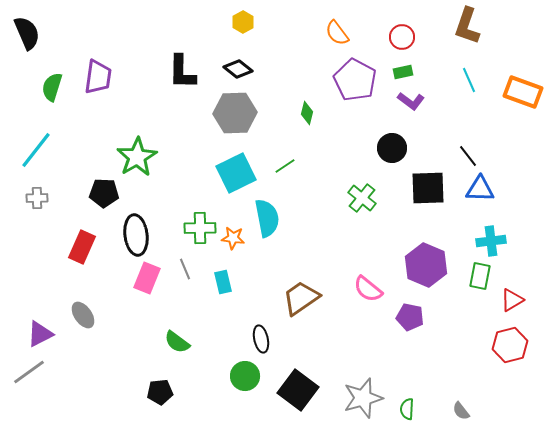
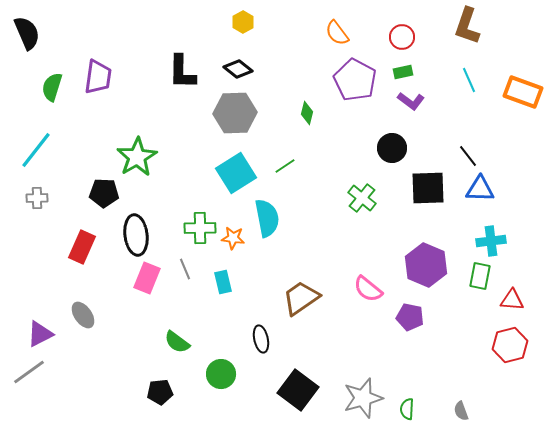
cyan square at (236, 173): rotated 6 degrees counterclockwise
red triangle at (512, 300): rotated 35 degrees clockwise
green circle at (245, 376): moved 24 px left, 2 px up
gray semicircle at (461, 411): rotated 18 degrees clockwise
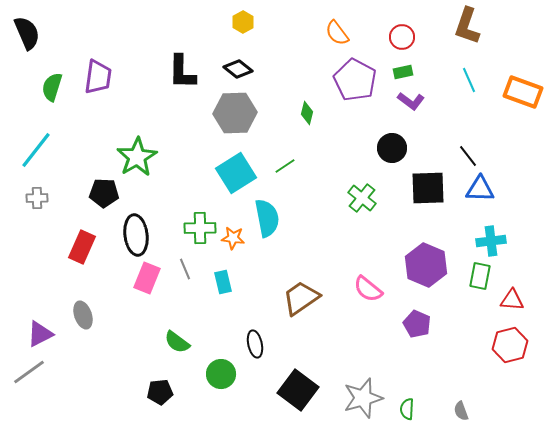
gray ellipse at (83, 315): rotated 16 degrees clockwise
purple pentagon at (410, 317): moved 7 px right, 7 px down; rotated 12 degrees clockwise
black ellipse at (261, 339): moved 6 px left, 5 px down
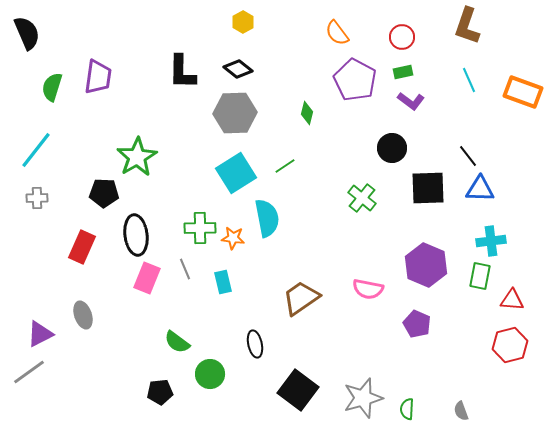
pink semicircle at (368, 289): rotated 28 degrees counterclockwise
green circle at (221, 374): moved 11 px left
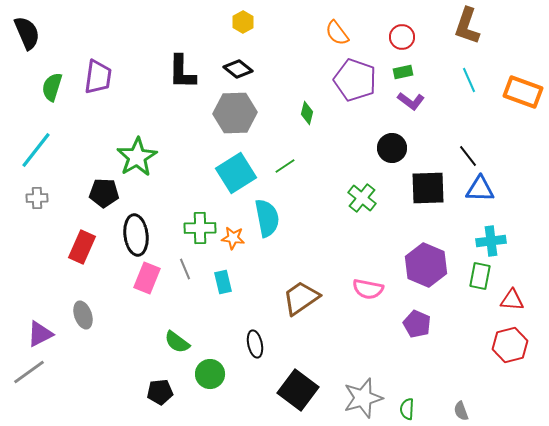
purple pentagon at (355, 80): rotated 9 degrees counterclockwise
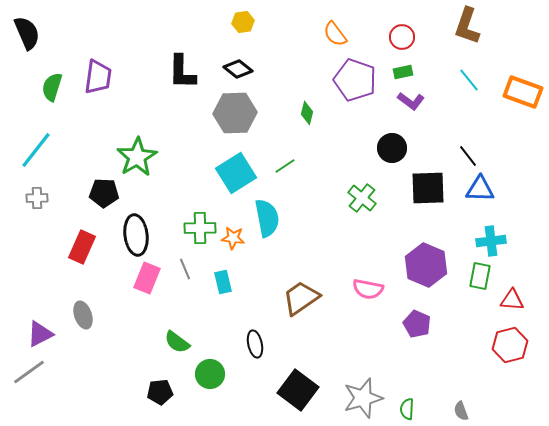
yellow hexagon at (243, 22): rotated 20 degrees clockwise
orange semicircle at (337, 33): moved 2 px left, 1 px down
cyan line at (469, 80): rotated 15 degrees counterclockwise
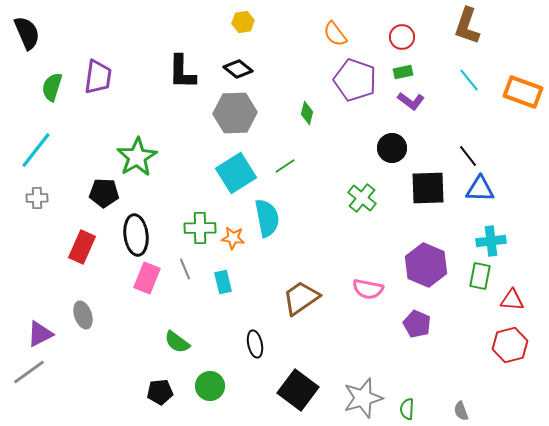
green circle at (210, 374): moved 12 px down
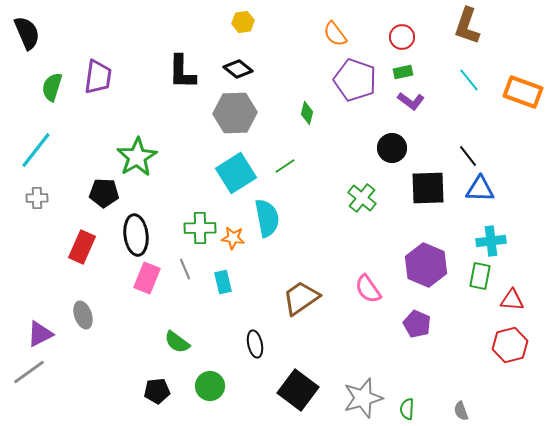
pink semicircle at (368, 289): rotated 44 degrees clockwise
black pentagon at (160, 392): moved 3 px left, 1 px up
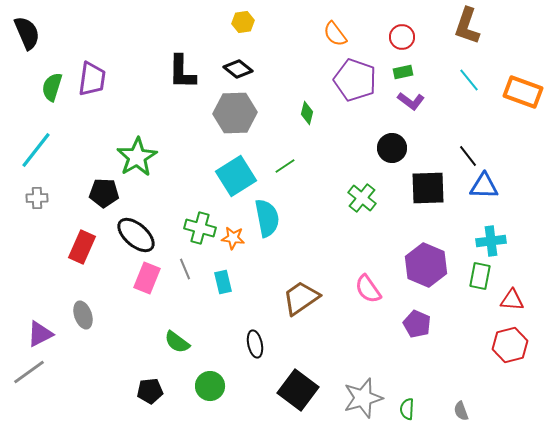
purple trapezoid at (98, 77): moved 6 px left, 2 px down
cyan square at (236, 173): moved 3 px down
blue triangle at (480, 189): moved 4 px right, 3 px up
green cross at (200, 228): rotated 16 degrees clockwise
black ellipse at (136, 235): rotated 42 degrees counterclockwise
black pentagon at (157, 391): moved 7 px left
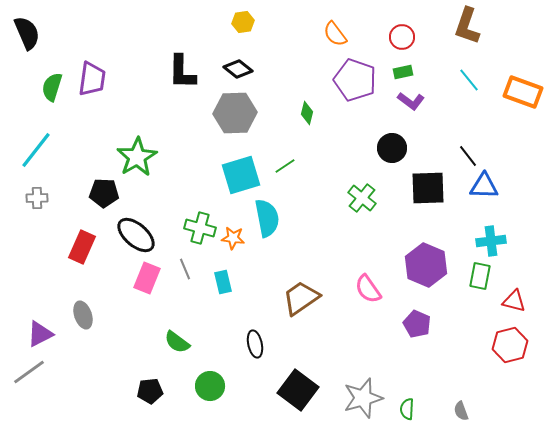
cyan square at (236, 176): moved 5 px right, 1 px up; rotated 15 degrees clockwise
red triangle at (512, 300): moved 2 px right, 1 px down; rotated 10 degrees clockwise
